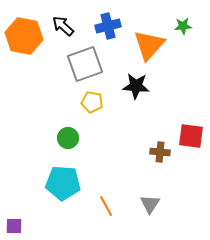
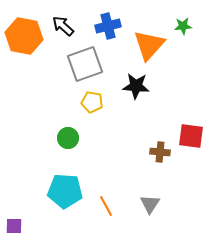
cyan pentagon: moved 2 px right, 8 px down
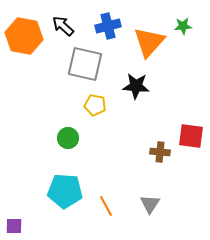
orange triangle: moved 3 px up
gray square: rotated 33 degrees clockwise
yellow pentagon: moved 3 px right, 3 px down
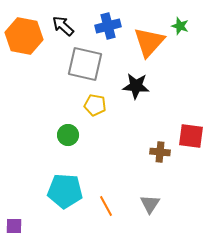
green star: moved 3 px left; rotated 24 degrees clockwise
green circle: moved 3 px up
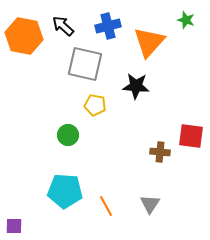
green star: moved 6 px right, 6 px up
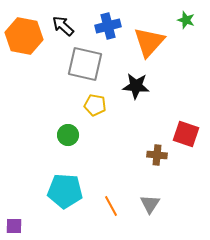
red square: moved 5 px left, 2 px up; rotated 12 degrees clockwise
brown cross: moved 3 px left, 3 px down
orange line: moved 5 px right
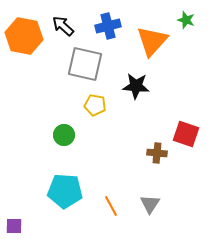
orange triangle: moved 3 px right, 1 px up
green circle: moved 4 px left
brown cross: moved 2 px up
